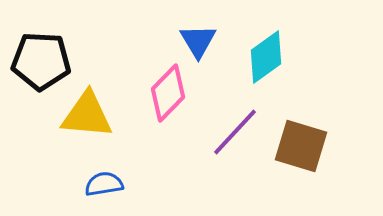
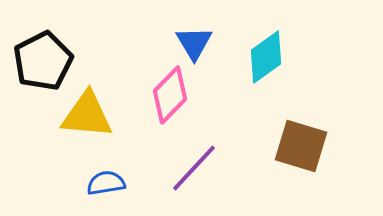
blue triangle: moved 4 px left, 2 px down
black pentagon: moved 2 px right; rotated 30 degrees counterclockwise
pink diamond: moved 2 px right, 2 px down
purple line: moved 41 px left, 36 px down
blue semicircle: moved 2 px right, 1 px up
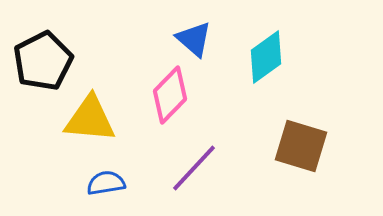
blue triangle: moved 4 px up; rotated 18 degrees counterclockwise
yellow triangle: moved 3 px right, 4 px down
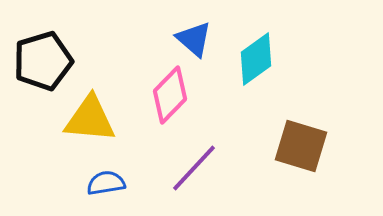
cyan diamond: moved 10 px left, 2 px down
black pentagon: rotated 10 degrees clockwise
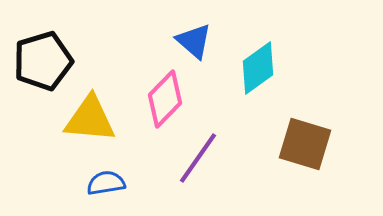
blue triangle: moved 2 px down
cyan diamond: moved 2 px right, 9 px down
pink diamond: moved 5 px left, 4 px down
brown square: moved 4 px right, 2 px up
purple line: moved 4 px right, 10 px up; rotated 8 degrees counterclockwise
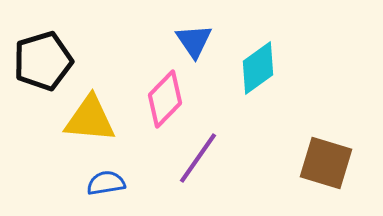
blue triangle: rotated 15 degrees clockwise
brown square: moved 21 px right, 19 px down
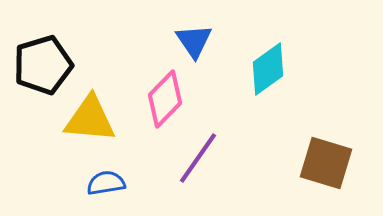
black pentagon: moved 4 px down
cyan diamond: moved 10 px right, 1 px down
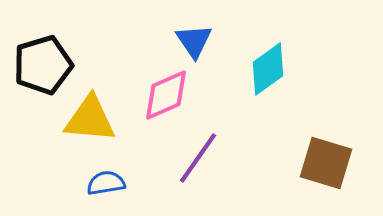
pink diamond: moved 1 px right, 4 px up; rotated 22 degrees clockwise
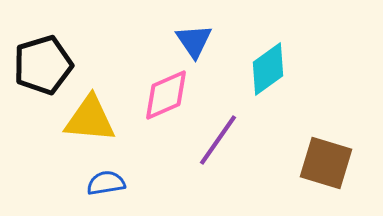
purple line: moved 20 px right, 18 px up
